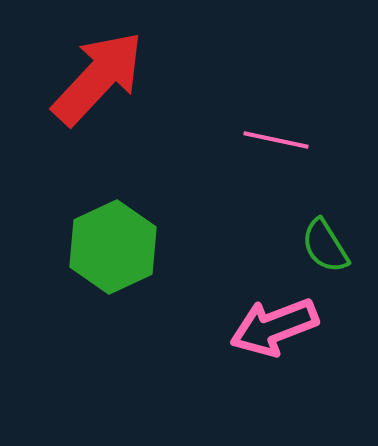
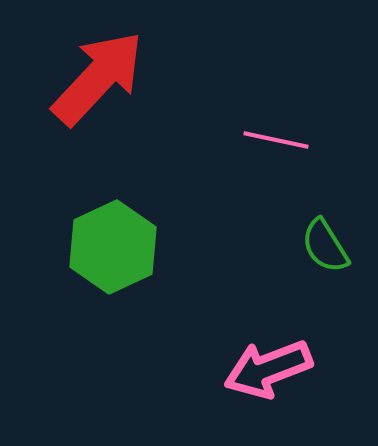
pink arrow: moved 6 px left, 42 px down
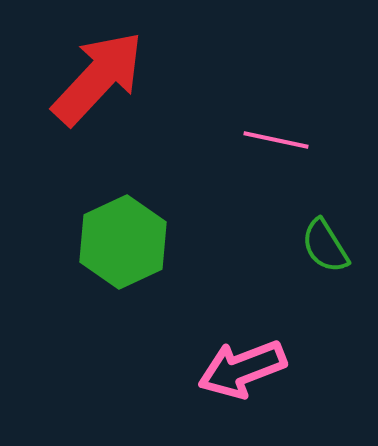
green hexagon: moved 10 px right, 5 px up
pink arrow: moved 26 px left
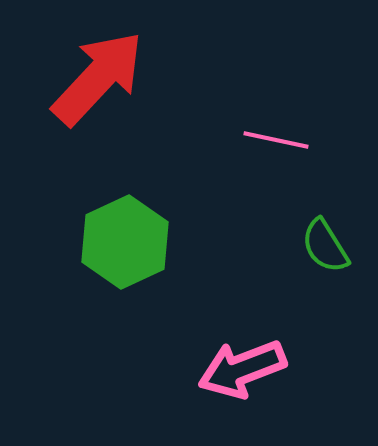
green hexagon: moved 2 px right
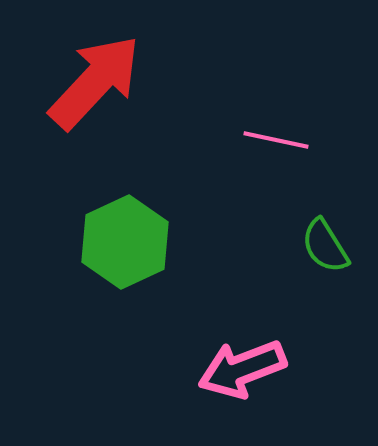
red arrow: moved 3 px left, 4 px down
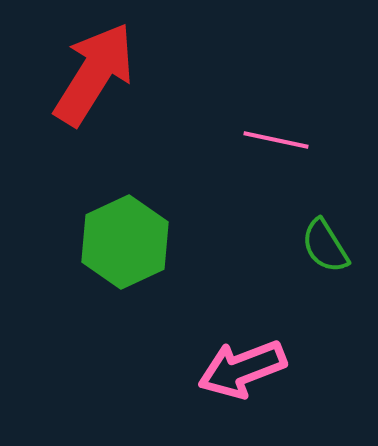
red arrow: moved 1 px left, 8 px up; rotated 11 degrees counterclockwise
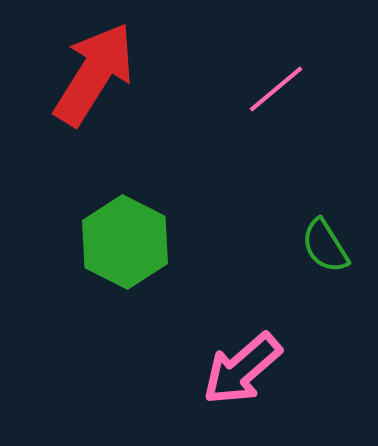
pink line: moved 51 px up; rotated 52 degrees counterclockwise
green hexagon: rotated 8 degrees counterclockwise
pink arrow: rotated 20 degrees counterclockwise
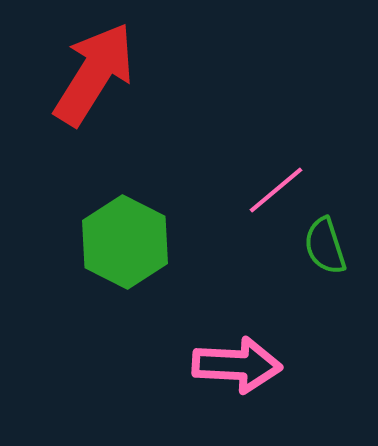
pink line: moved 101 px down
green semicircle: rotated 14 degrees clockwise
pink arrow: moved 5 px left, 4 px up; rotated 136 degrees counterclockwise
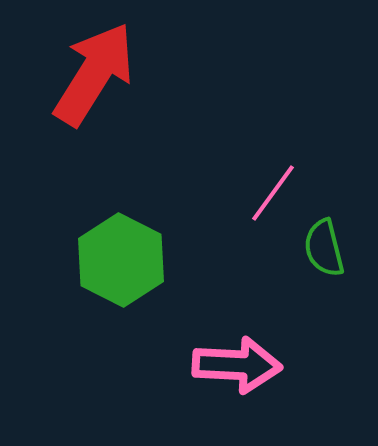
pink line: moved 3 px left, 3 px down; rotated 14 degrees counterclockwise
green hexagon: moved 4 px left, 18 px down
green semicircle: moved 1 px left, 2 px down; rotated 4 degrees clockwise
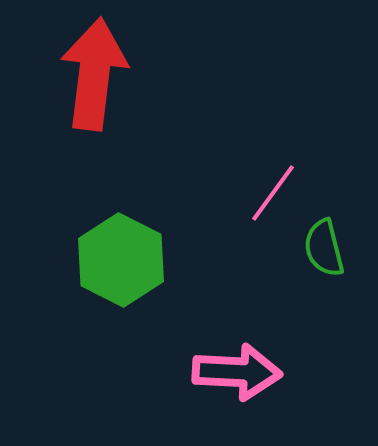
red arrow: rotated 25 degrees counterclockwise
pink arrow: moved 7 px down
